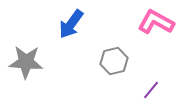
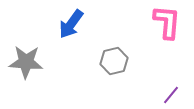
pink L-shape: moved 11 px right; rotated 66 degrees clockwise
purple line: moved 20 px right, 5 px down
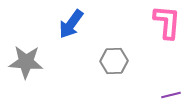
gray hexagon: rotated 12 degrees clockwise
purple line: rotated 36 degrees clockwise
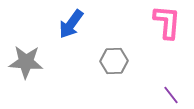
purple line: rotated 66 degrees clockwise
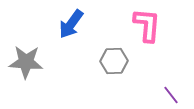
pink L-shape: moved 20 px left, 3 px down
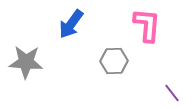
purple line: moved 1 px right, 2 px up
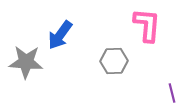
blue arrow: moved 11 px left, 11 px down
purple line: rotated 24 degrees clockwise
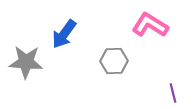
pink L-shape: moved 3 px right; rotated 63 degrees counterclockwise
blue arrow: moved 4 px right, 1 px up
purple line: moved 1 px right
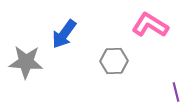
purple line: moved 3 px right, 1 px up
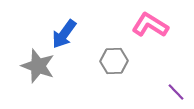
gray star: moved 12 px right, 4 px down; rotated 16 degrees clockwise
purple line: rotated 30 degrees counterclockwise
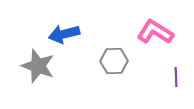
pink L-shape: moved 5 px right, 7 px down
blue arrow: rotated 40 degrees clockwise
purple line: moved 15 px up; rotated 42 degrees clockwise
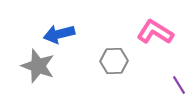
blue arrow: moved 5 px left
purple line: moved 3 px right, 8 px down; rotated 30 degrees counterclockwise
